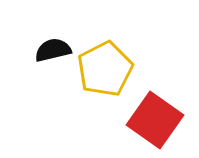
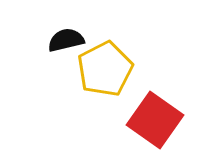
black semicircle: moved 13 px right, 10 px up
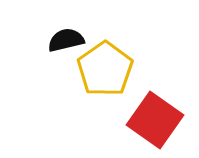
yellow pentagon: rotated 8 degrees counterclockwise
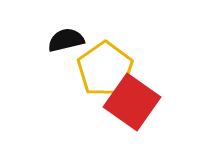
red square: moved 23 px left, 18 px up
